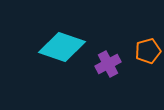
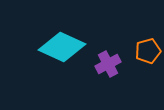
cyan diamond: rotated 6 degrees clockwise
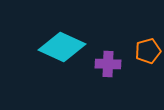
purple cross: rotated 30 degrees clockwise
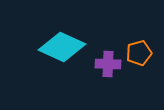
orange pentagon: moved 9 px left, 2 px down
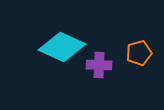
purple cross: moved 9 px left, 1 px down
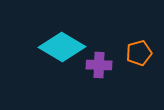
cyan diamond: rotated 6 degrees clockwise
